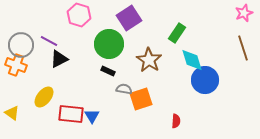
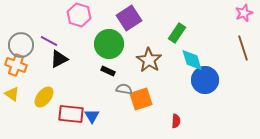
yellow triangle: moved 19 px up
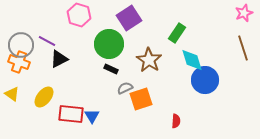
purple line: moved 2 px left
orange cross: moved 3 px right, 3 px up
black rectangle: moved 3 px right, 2 px up
gray semicircle: moved 1 px right, 1 px up; rotated 35 degrees counterclockwise
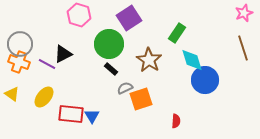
purple line: moved 23 px down
gray circle: moved 1 px left, 1 px up
black triangle: moved 4 px right, 5 px up
black rectangle: rotated 16 degrees clockwise
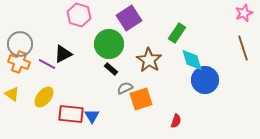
red semicircle: rotated 16 degrees clockwise
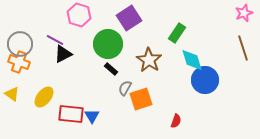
green circle: moved 1 px left
purple line: moved 8 px right, 24 px up
gray semicircle: rotated 35 degrees counterclockwise
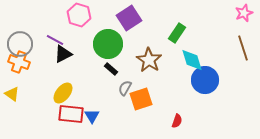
yellow ellipse: moved 19 px right, 4 px up
red semicircle: moved 1 px right
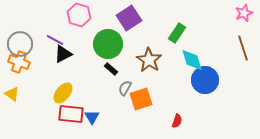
blue triangle: moved 1 px down
